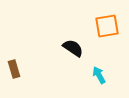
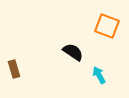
orange square: rotated 30 degrees clockwise
black semicircle: moved 4 px down
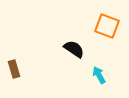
black semicircle: moved 1 px right, 3 px up
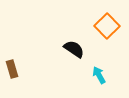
orange square: rotated 25 degrees clockwise
brown rectangle: moved 2 px left
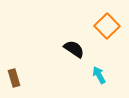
brown rectangle: moved 2 px right, 9 px down
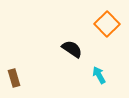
orange square: moved 2 px up
black semicircle: moved 2 px left
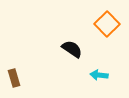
cyan arrow: rotated 54 degrees counterclockwise
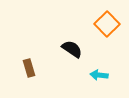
brown rectangle: moved 15 px right, 10 px up
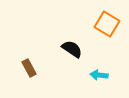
orange square: rotated 15 degrees counterclockwise
brown rectangle: rotated 12 degrees counterclockwise
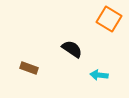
orange square: moved 2 px right, 5 px up
brown rectangle: rotated 42 degrees counterclockwise
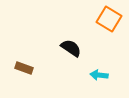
black semicircle: moved 1 px left, 1 px up
brown rectangle: moved 5 px left
